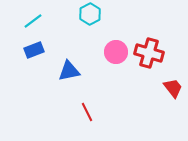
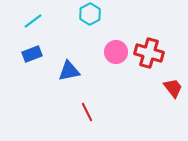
blue rectangle: moved 2 px left, 4 px down
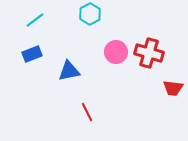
cyan line: moved 2 px right, 1 px up
red trapezoid: rotated 135 degrees clockwise
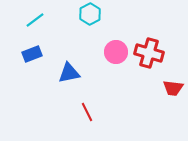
blue triangle: moved 2 px down
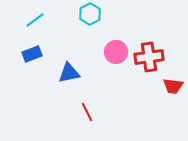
red cross: moved 4 px down; rotated 24 degrees counterclockwise
red trapezoid: moved 2 px up
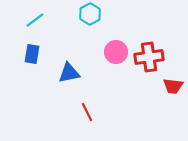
blue rectangle: rotated 60 degrees counterclockwise
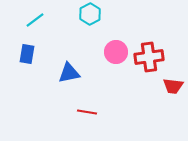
blue rectangle: moved 5 px left
red line: rotated 54 degrees counterclockwise
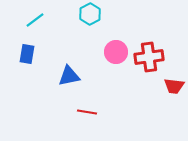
blue triangle: moved 3 px down
red trapezoid: moved 1 px right
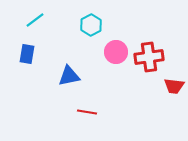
cyan hexagon: moved 1 px right, 11 px down
